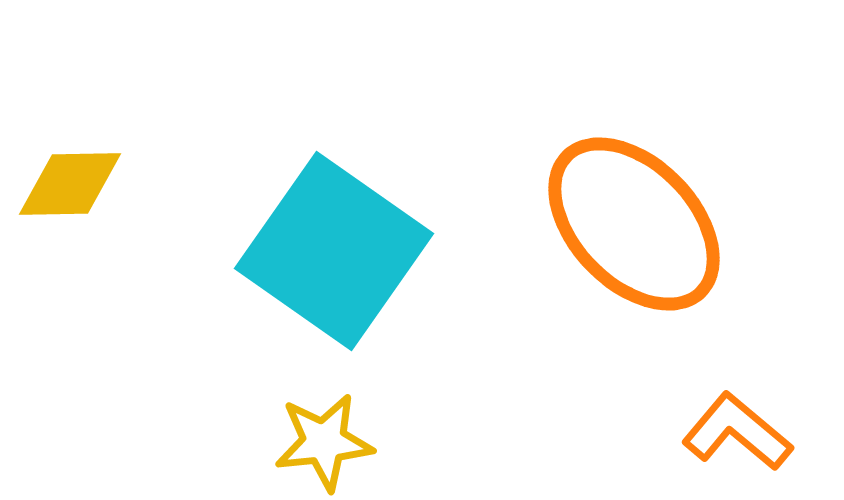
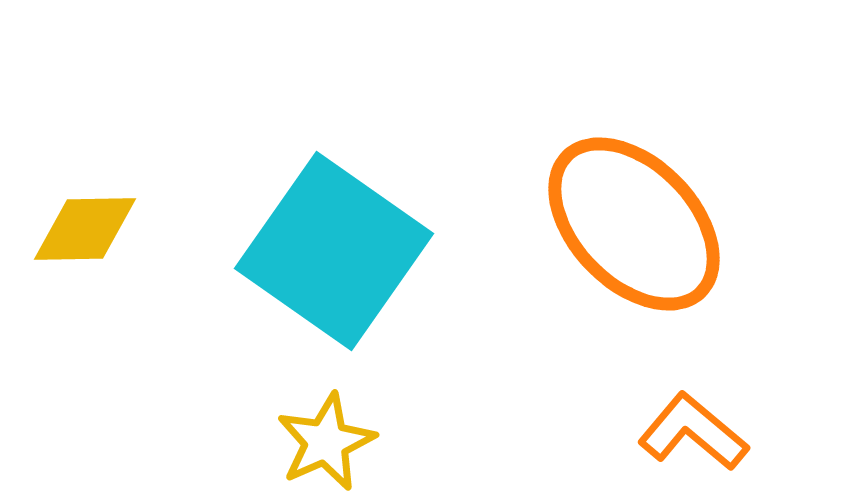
yellow diamond: moved 15 px right, 45 px down
orange L-shape: moved 44 px left
yellow star: moved 2 px right; rotated 18 degrees counterclockwise
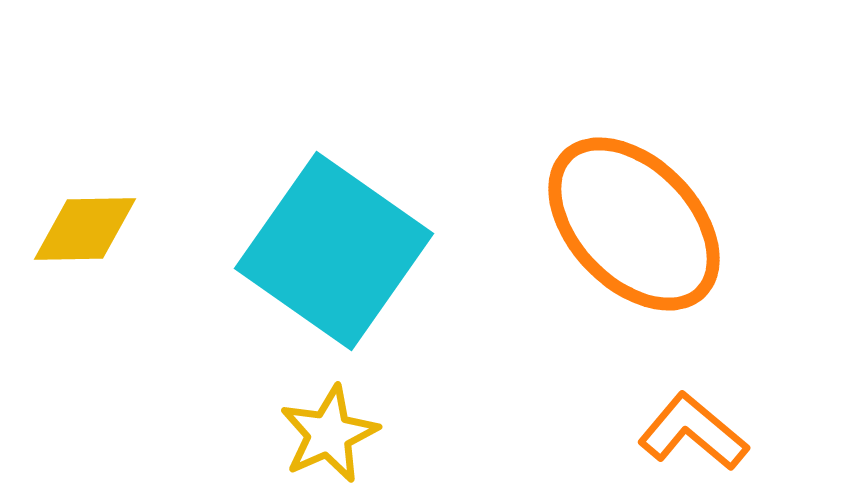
yellow star: moved 3 px right, 8 px up
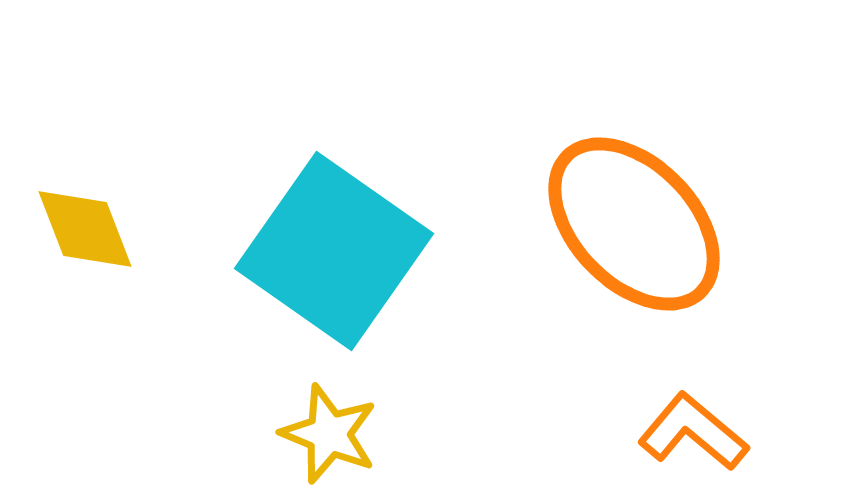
yellow diamond: rotated 70 degrees clockwise
yellow star: rotated 26 degrees counterclockwise
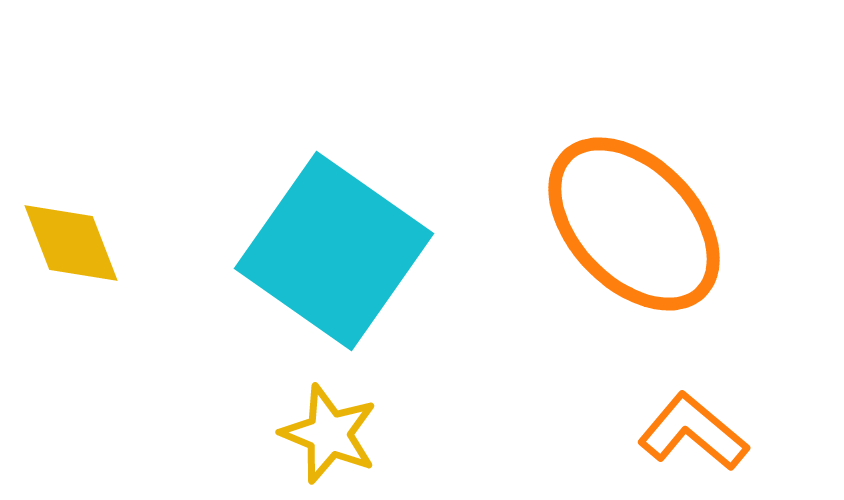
yellow diamond: moved 14 px left, 14 px down
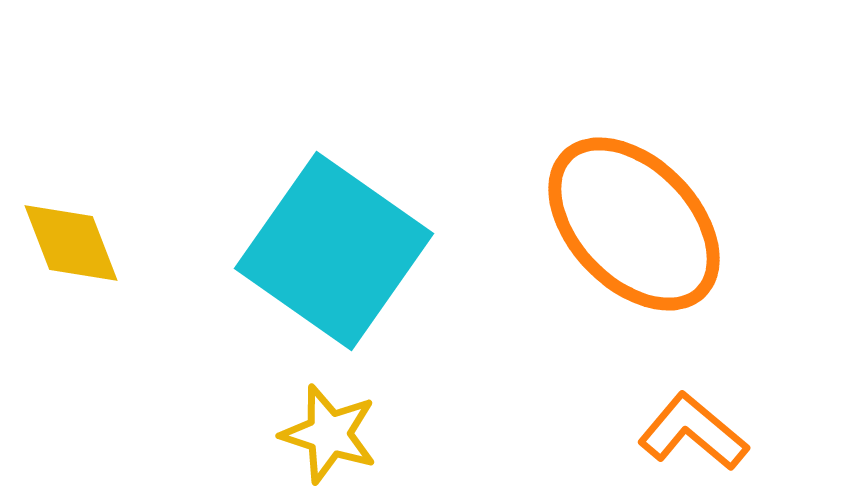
yellow star: rotated 4 degrees counterclockwise
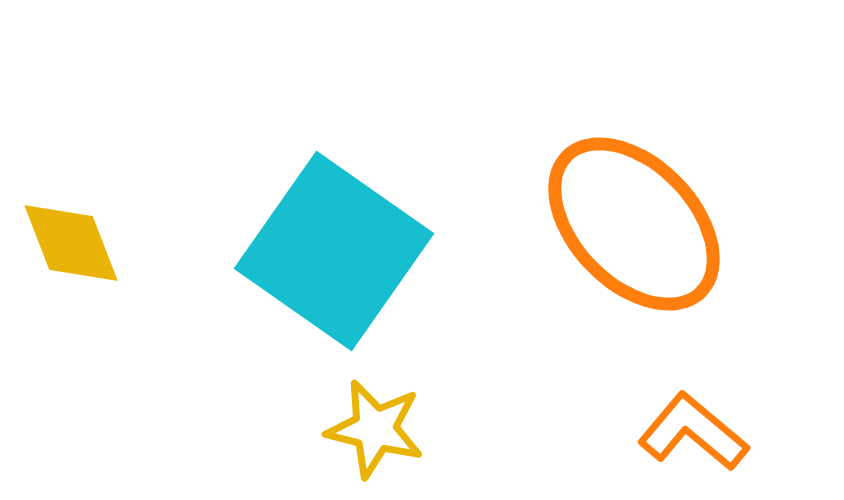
yellow star: moved 46 px right, 5 px up; rotated 4 degrees counterclockwise
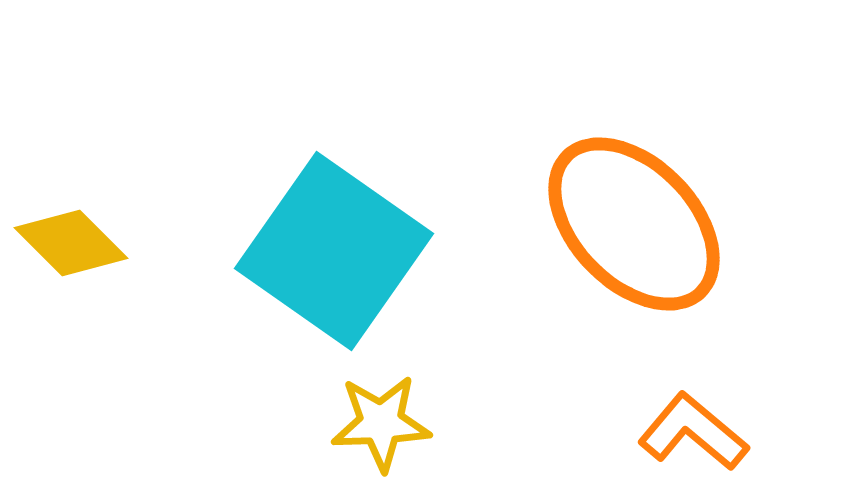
yellow diamond: rotated 24 degrees counterclockwise
yellow star: moved 6 px right, 6 px up; rotated 16 degrees counterclockwise
